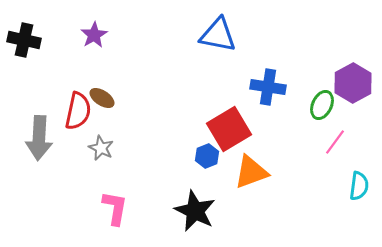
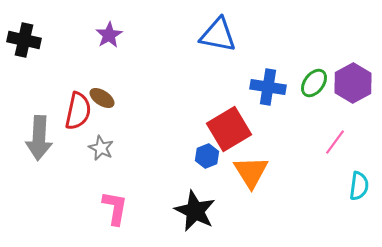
purple star: moved 15 px right
green ellipse: moved 8 px left, 22 px up; rotated 12 degrees clockwise
orange triangle: rotated 42 degrees counterclockwise
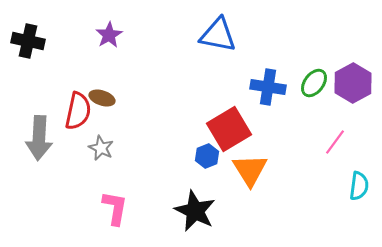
black cross: moved 4 px right, 1 px down
brown ellipse: rotated 15 degrees counterclockwise
orange triangle: moved 1 px left, 2 px up
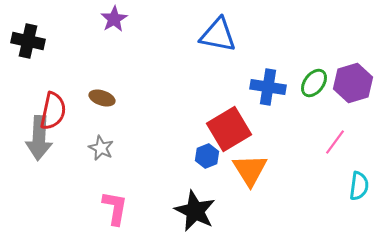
purple star: moved 5 px right, 16 px up
purple hexagon: rotated 12 degrees clockwise
red semicircle: moved 25 px left
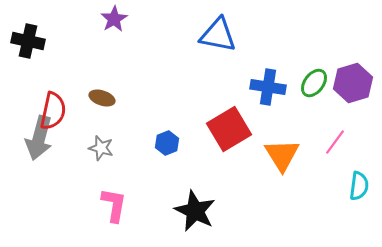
gray arrow: rotated 12 degrees clockwise
gray star: rotated 10 degrees counterclockwise
blue hexagon: moved 40 px left, 13 px up
orange triangle: moved 32 px right, 15 px up
pink L-shape: moved 1 px left, 3 px up
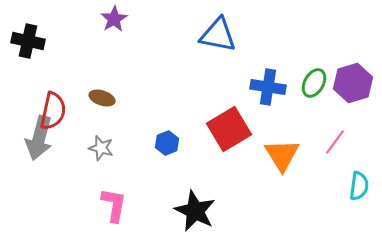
green ellipse: rotated 8 degrees counterclockwise
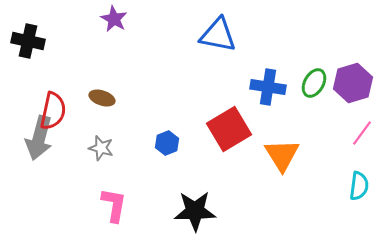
purple star: rotated 12 degrees counterclockwise
pink line: moved 27 px right, 9 px up
black star: rotated 27 degrees counterclockwise
